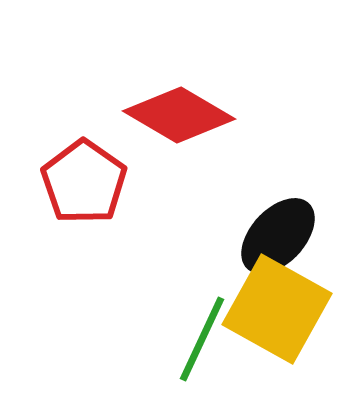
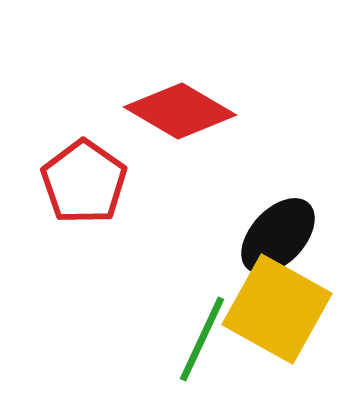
red diamond: moved 1 px right, 4 px up
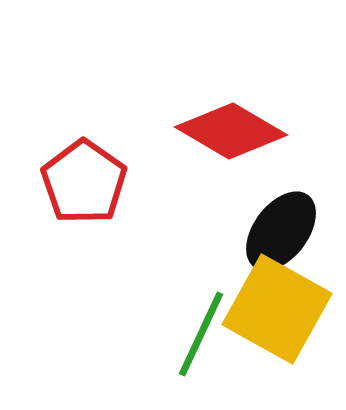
red diamond: moved 51 px right, 20 px down
black ellipse: moved 3 px right, 5 px up; rotated 6 degrees counterclockwise
green line: moved 1 px left, 5 px up
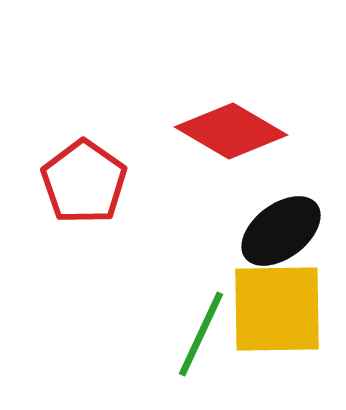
black ellipse: rotated 16 degrees clockwise
yellow square: rotated 30 degrees counterclockwise
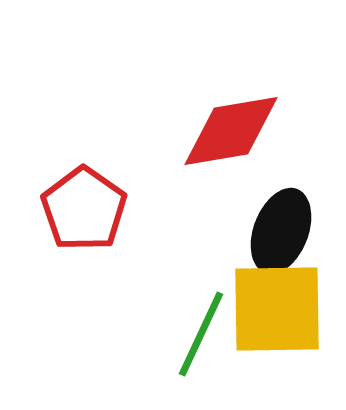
red diamond: rotated 40 degrees counterclockwise
red pentagon: moved 27 px down
black ellipse: rotated 32 degrees counterclockwise
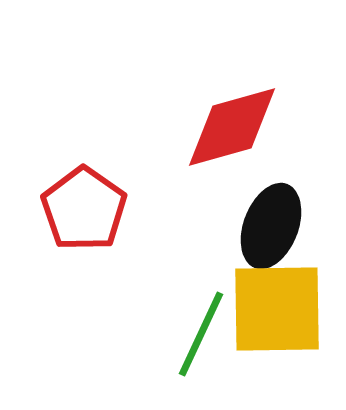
red diamond: moved 1 px right, 4 px up; rotated 6 degrees counterclockwise
black ellipse: moved 10 px left, 5 px up
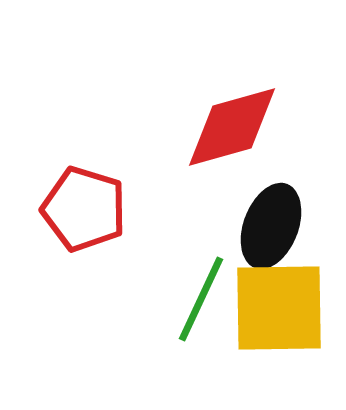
red pentagon: rotated 18 degrees counterclockwise
yellow square: moved 2 px right, 1 px up
green line: moved 35 px up
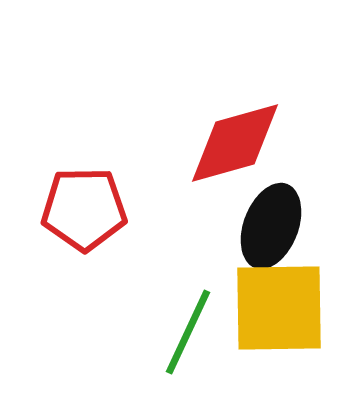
red diamond: moved 3 px right, 16 px down
red pentagon: rotated 18 degrees counterclockwise
green line: moved 13 px left, 33 px down
